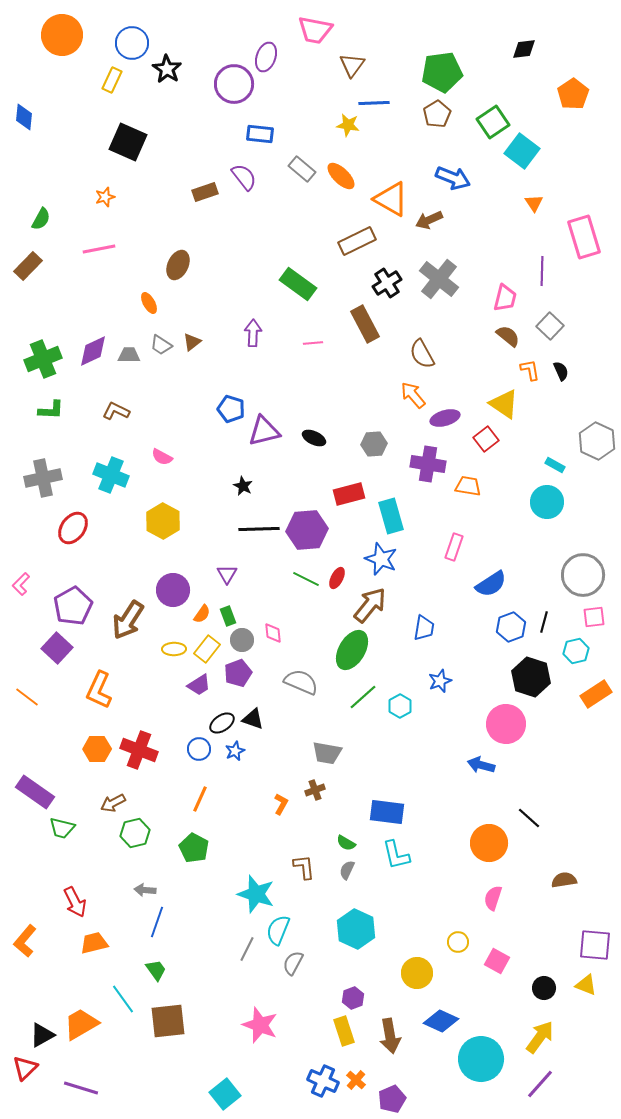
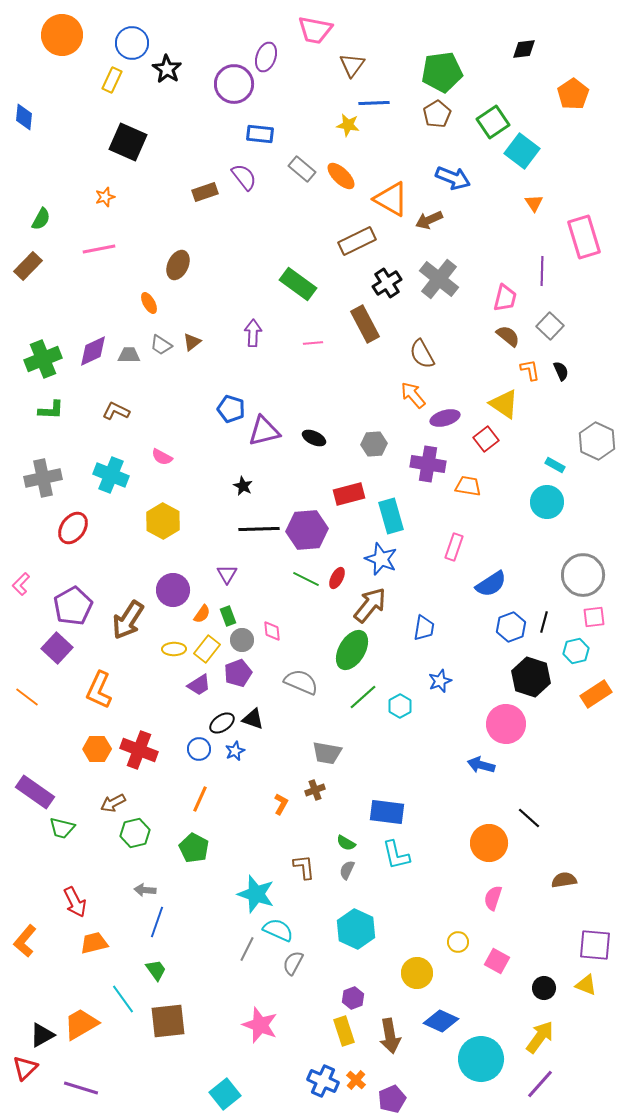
pink diamond at (273, 633): moved 1 px left, 2 px up
cyan semicircle at (278, 930): rotated 92 degrees clockwise
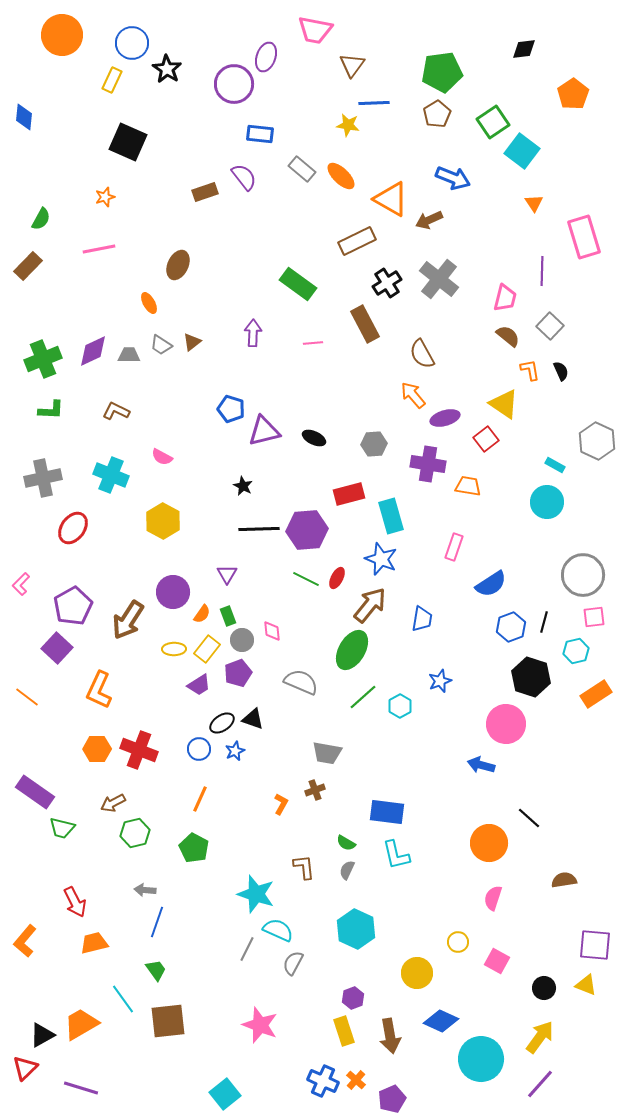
purple circle at (173, 590): moved 2 px down
blue trapezoid at (424, 628): moved 2 px left, 9 px up
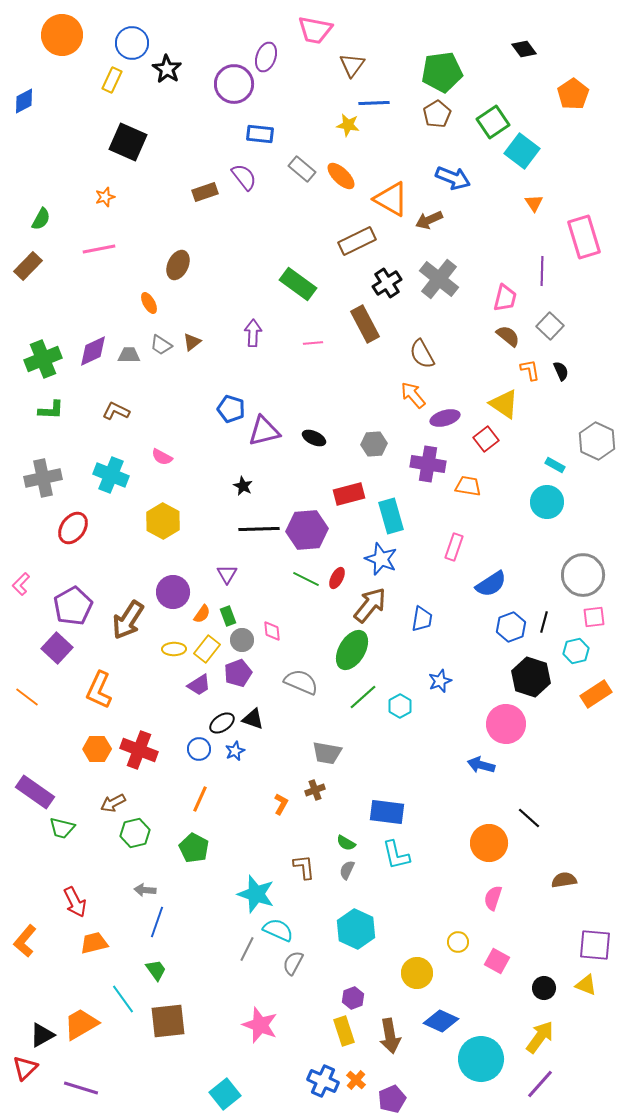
black diamond at (524, 49): rotated 60 degrees clockwise
blue diamond at (24, 117): moved 16 px up; rotated 56 degrees clockwise
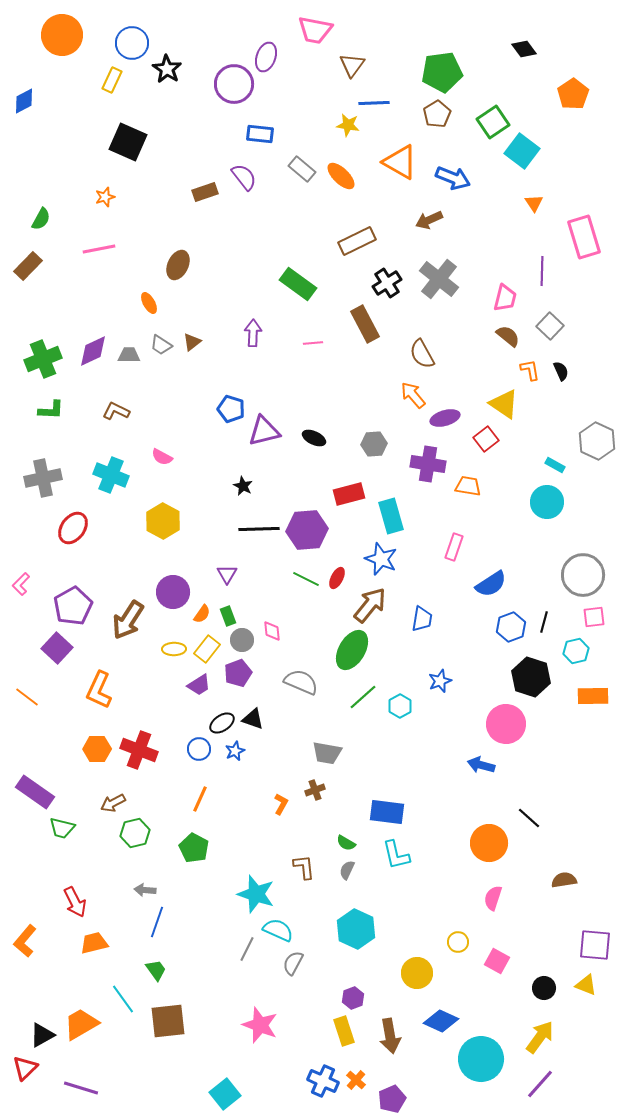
orange triangle at (391, 199): moved 9 px right, 37 px up
orange rectangle at (596, 694): moved 3 px left, 2 px down; rotated 32 degrees clockwise
